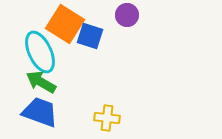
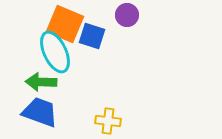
orange square: rotated 9 degrees counterclockwise
blue square: moved 2 px right
cyan ellipse: moved 15 px right
green arrow: rotated 28 degrees counterclockwise
yellow cross: moved 1 px right, 3 px down
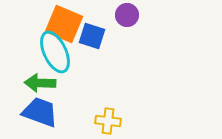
orange square: moved 1 px left
green arrow: moved 1 px left, 1 px down
